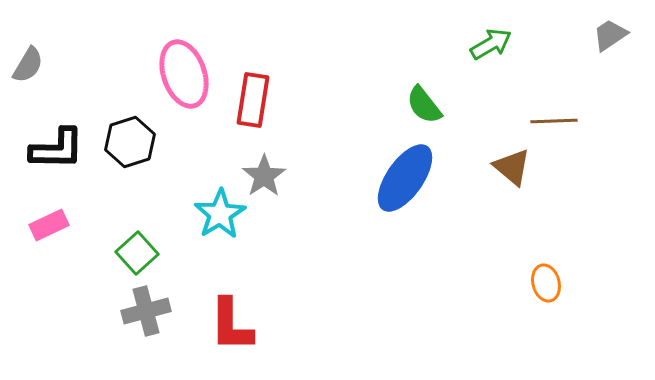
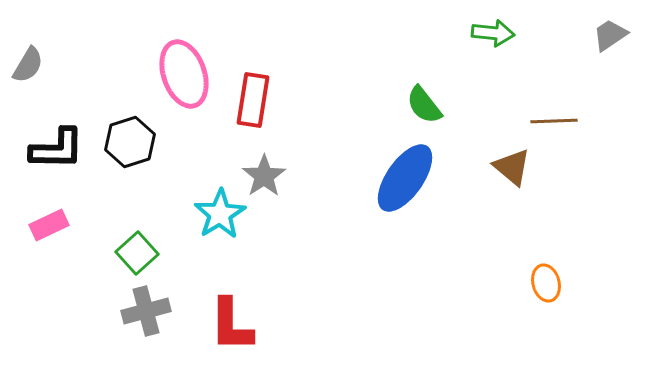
green arrow: moved 2 px right, 11 px up; rotated 36 degrees clockwise
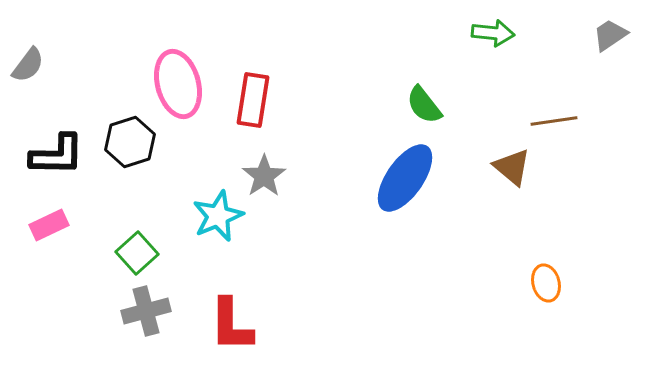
gray semicircle: rotated 6 degrees clockwise
pink ellipse: moved 6 px left, 10 px down; rotated 4 degrees clockwise
brown line: rotated 6 degrees counterclockwise
black L-shape: moved 6 px down
cyan star: moved 2 px left, 2 px down; rotated 9 degrees clockwise
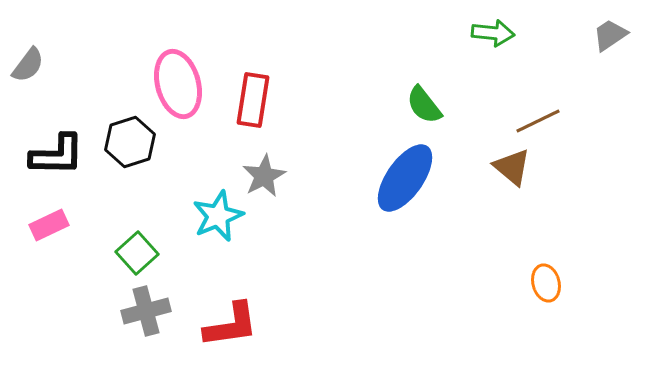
brown line: moved 16 px left; rotated 18 degrees counterclockwise
gray star: rotated 6 degrees clockwise
red L-shape: rotated 98 degrees counterclockwise
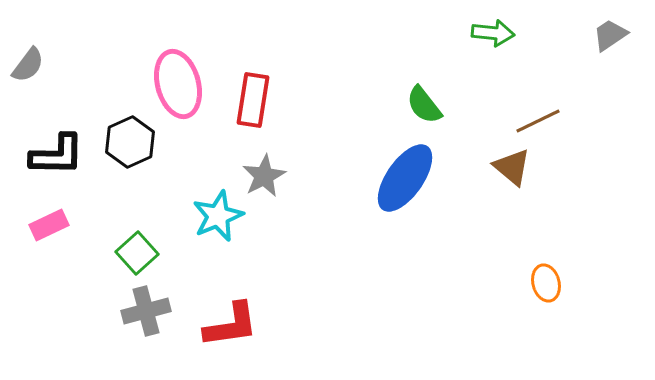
black hexagon: rotated 6 degrees counterclockwise
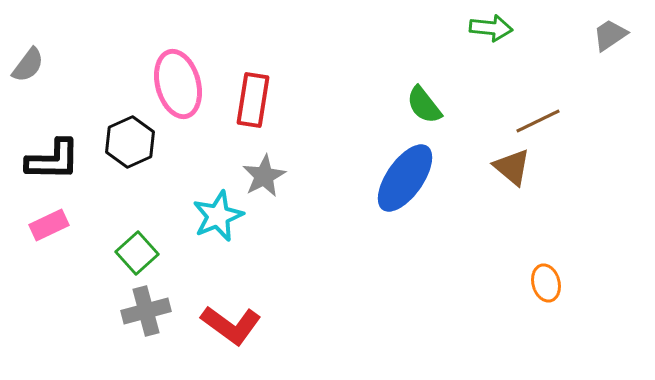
green arrow: moved 2 px left, 5 px up
black L-shape: moved 4 px left, 5 px down
red L-shape: rotated 44 degrees clockwise
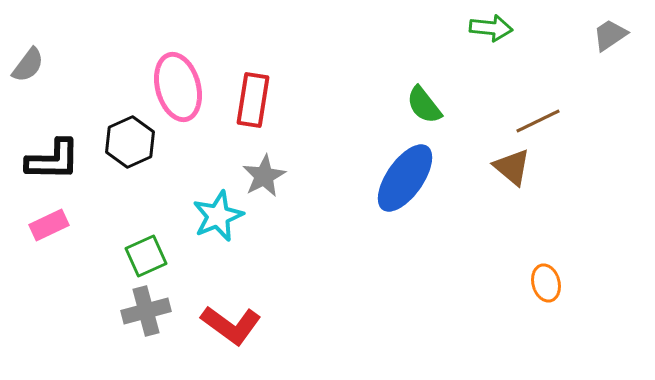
pink ellipse: moved 3 px down
green square: moved 9 px right, 3 px down; rotated 18 degrees clockwise
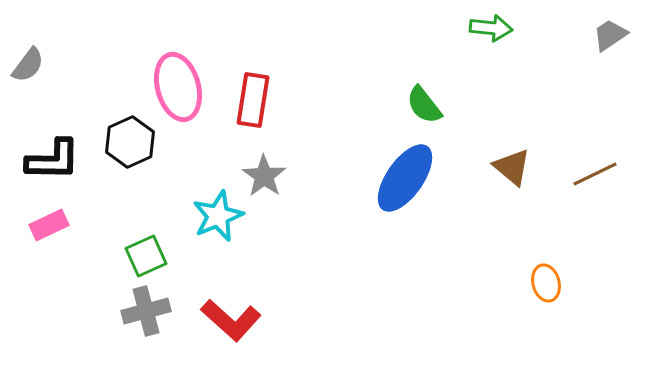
brown line: moved 57 px right, 53 px down
gray star: rotated 9 degrees counterclockwise
red L-shape: moved 5 px up; rotated 6 degrees clockwise
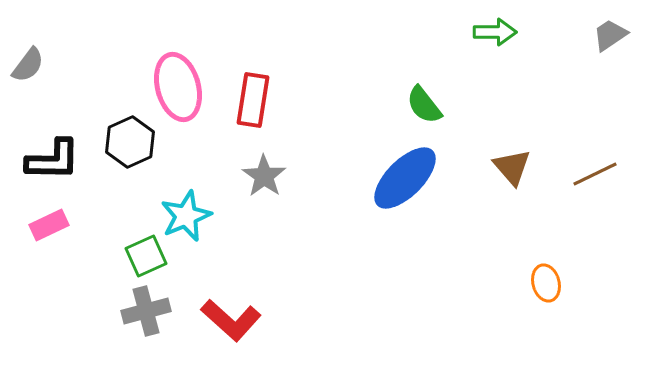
green arrow: moved 4 px right, 4 px down; rotated 6 degrees counterclockwise
brown triangle: rotated 9 degrees clockwise
blue ellipse: rotated 10 degrees clockwise
cyan star: moved 32 px left
